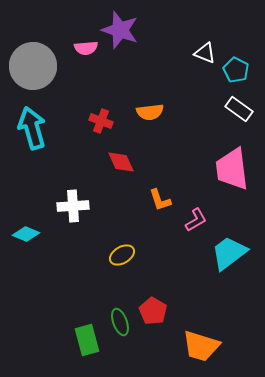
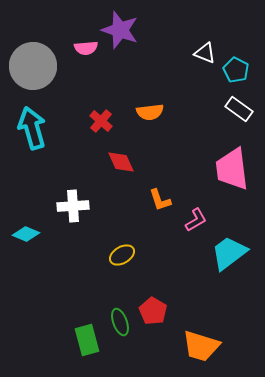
red cross: rotated 20 degrees clockwise
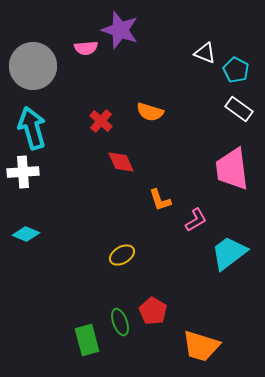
orange semicircle: rotated 24 degrees clockwise
white cross: moved 50 px left, 34 px up
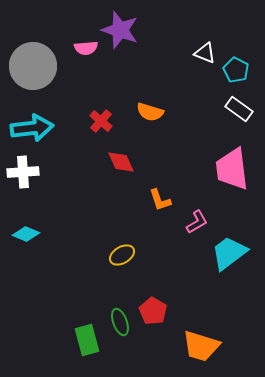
cyan arrow: rotated 99 degrees clockwise
pink L-shape: moved 1 px right, 2 px down
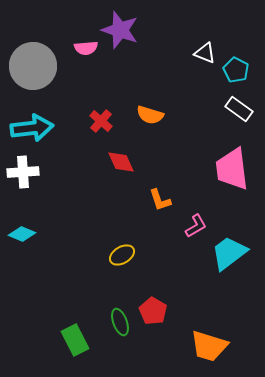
orange semicircle: moved 3 px down
pink L-shape: moved 1 px left, 4 px down
cyan diamond: moved 4 px left
green rectangle: moved 12 px left; rotated 12 degrees counterclockwise
orange trapezoid: moved 8 px right
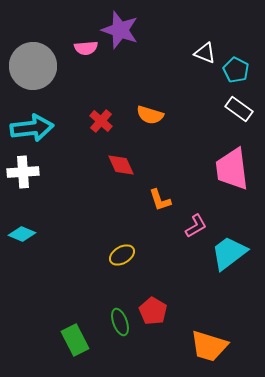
red diamond: moved 3 px down
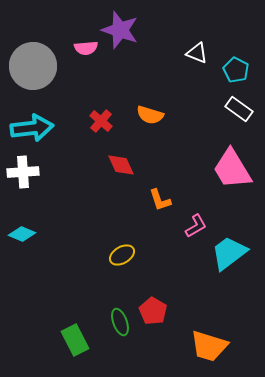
white triangle: moved 8 px left
pink trapezoid: rotated 24 degrees counterclockwise
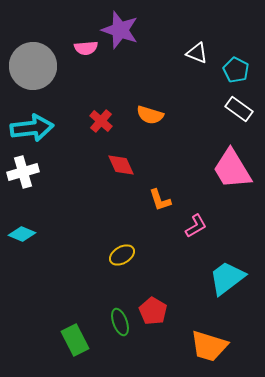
white cross: rotated 12 degrees counterclockwise
cyan trapezoid: moved 2 px left, 25 px down
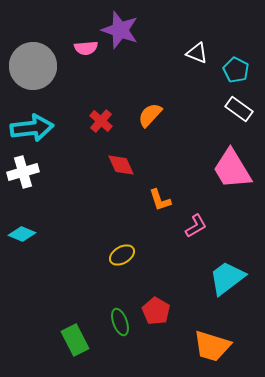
orange semicircle: rotated 116 degrees clockwise
red pentagon: moved 3 px right
orange trapezoid: moved 3 px right
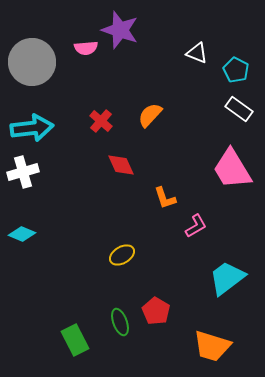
gray circle: moved 1 px left, 4 px up
orange L-shape: moved 5 px right, 2 px up
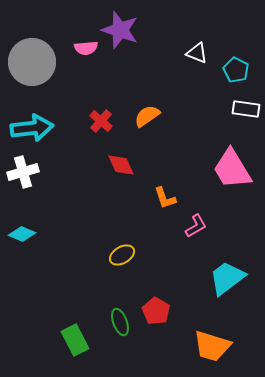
white rectangle: moved 7 px right; rotated 28 degrees counterclockwise
orange semicircle: moved 3 px left, 1 px down; rotated 12 degrees clockwise
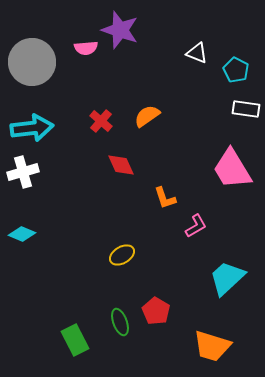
cyan trapezoid: rotated 6 degrees counterclockwise
